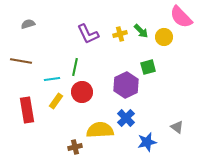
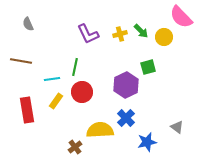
gray semicircle: rotated 96 degrees counterclockwise
brown cross: rotated 24 degrees counterclockwise
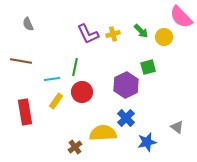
yellow cross: moved 7 px left
red rectangle: moved 2 px left, 2 px down
yellow semicircle: moved 3 px right, 3 px down
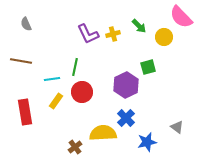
gray semicircle: moved 2 px left
green arrow: moved 2 px left, 5 px up
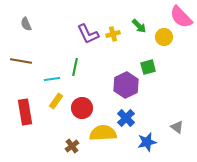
red circle: moved 16 px down
brown cross: moved 3 px left, 1 px up
